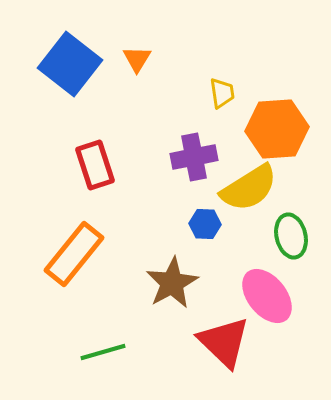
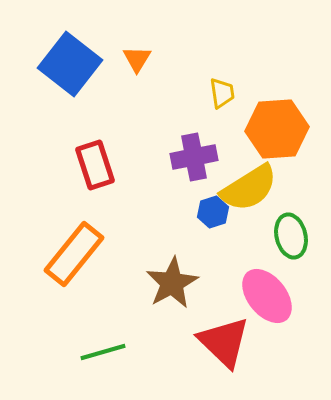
blue hexagon: moved 8 px right, 12 px up; rotated 20 degrees counterclockwise
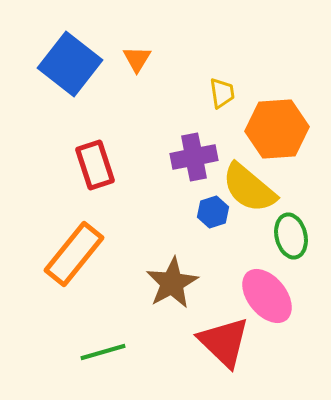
yellow semicircle: rotated 72 degrees clockwise
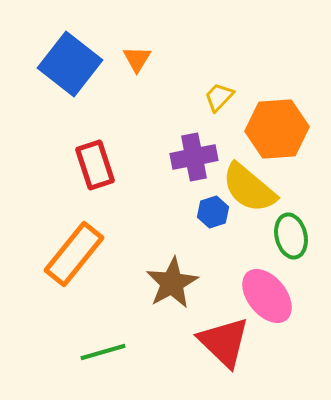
yellow trapezoid: moved 3 px left, 4 px down; rotated 128 degrees counterclockwise
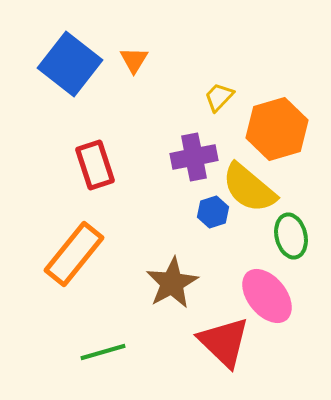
orange triangle: moved 3 px left, 1 px down
orange hexagon: rotated 12 degrees counterclockwise
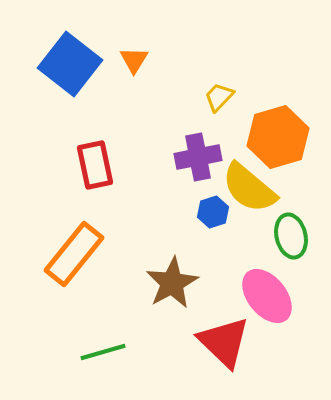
orange hexagon: moved 1 px right, 8 px down
purple cross: moved 4 px right
red rectangle: rotated 6 degrees clockwise
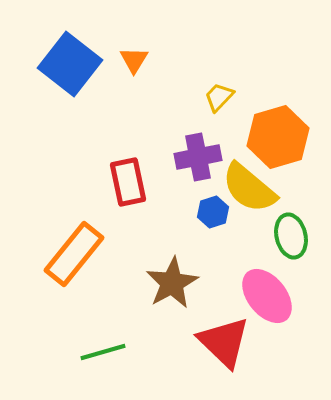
red rectangle: moved 33 px right, 17 px down
